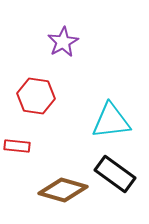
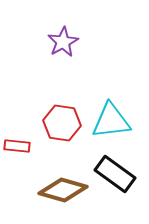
red hexagon: moved 26 px right, 27 px down
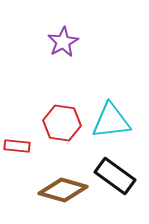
black rectangle: moved 2 px down
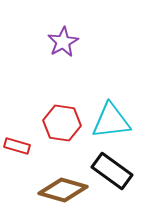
red rectangle: rotated 10 degrees clockwise
black rectangle: moved 3 px left, 5 px up
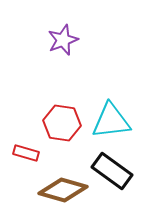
purple star: moved 2 px up; rotated 8 degrees clockwise
red rectangle: moved 9 px right, 7 px down
